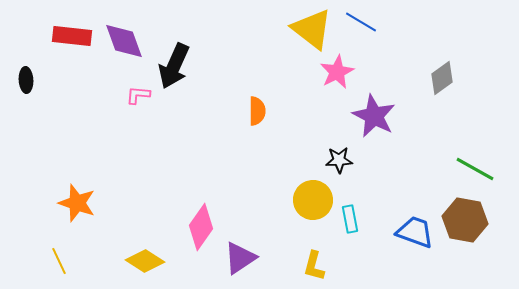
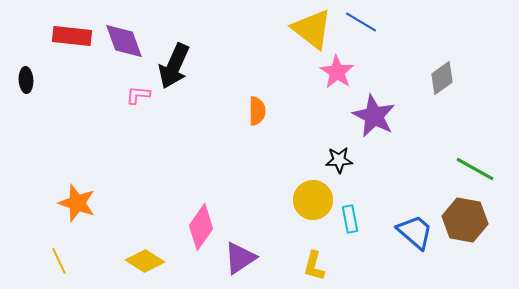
pink star: rotated 12 degrees counterclockwise
blue trapezoid: rotated 21 degrees clockwise
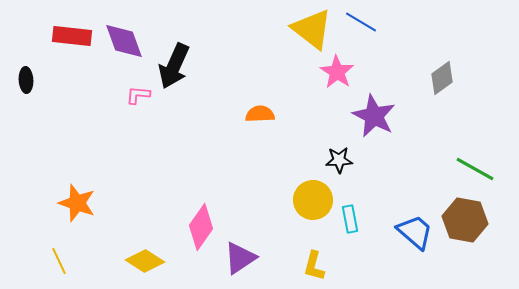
orange semicircle: moved 3 px right, 3 px down; rotated 92 degrees counterclockwise
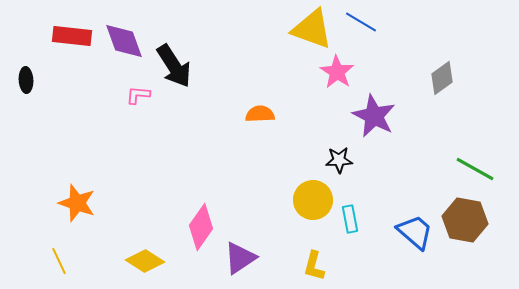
yellow triangle: rotated 18 degrees counterclockwise
black arrow: rotated 57 degrees counterclockwise
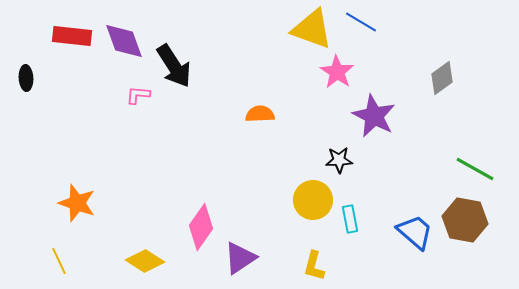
black ellipse: moved 2 px up
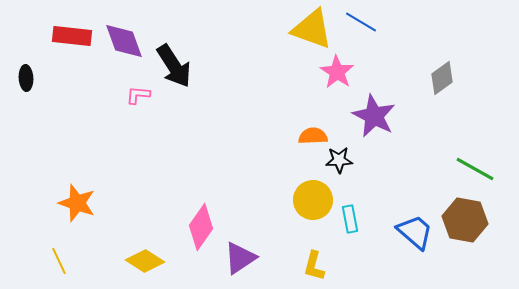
orange semicircle: moved 53 px right, 22 px down
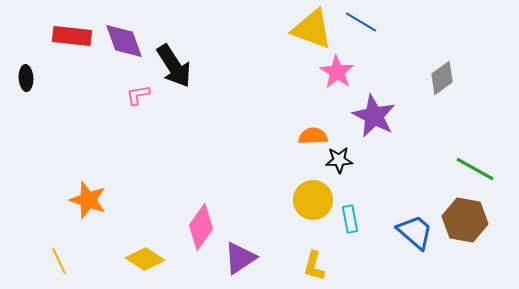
pink L-shape: rotated 15 degrees counterclockwise
orange star: moved 11 px right, 3 px up
yellow diamond: moved 2 px up
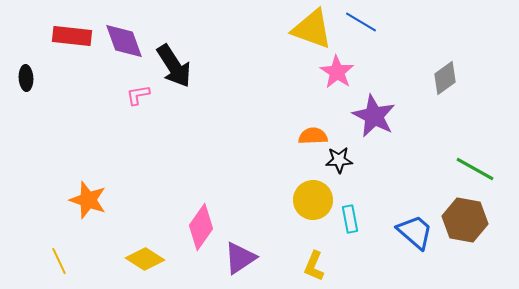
gray diamond: moved 3 px right
yellow L-shape: rotated 8 degrees clockwise
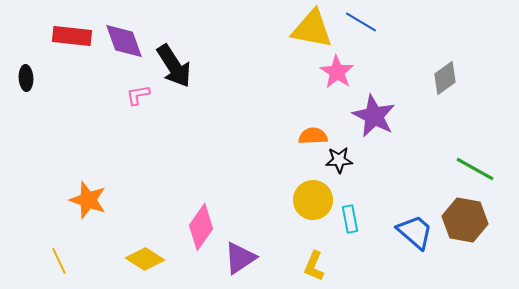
yellow triangle: rotated 9 degrees counterclockwise
